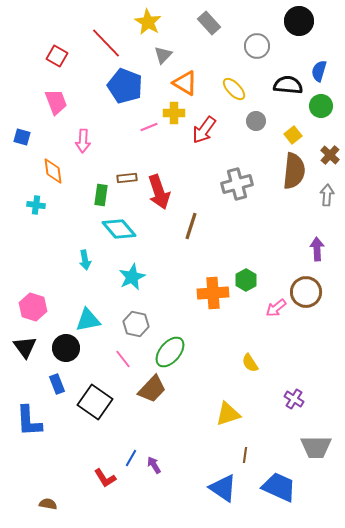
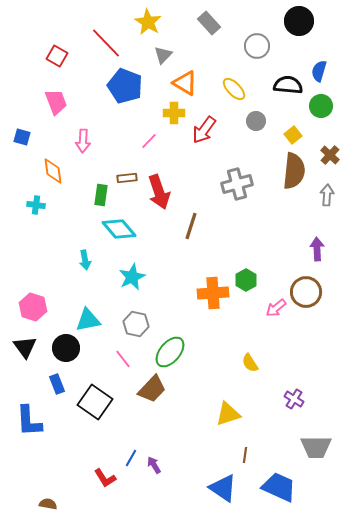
pink line at (149, 127): moved 14 px down; rotated 24 degrees counterclockwise
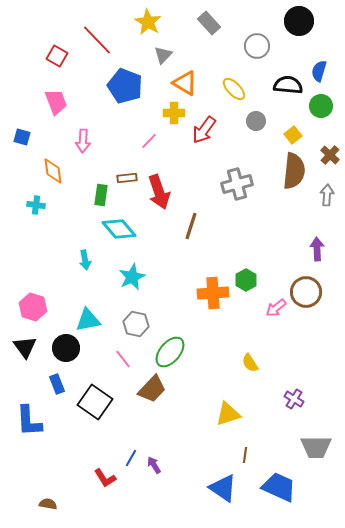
red line at (106, 43): moved 9 px left, 3 px up
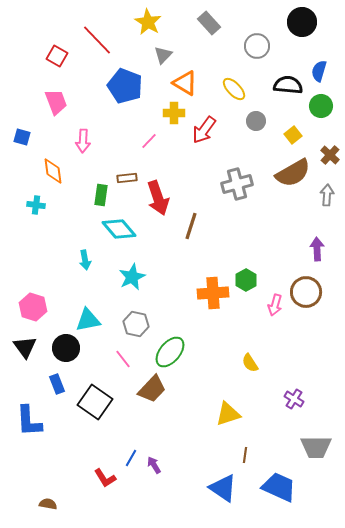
black circle at (299, 21): moved 3 px right, 1 px down
brown semicircle at (294, 171): moved 1 px left, 2 px down; rotated 54 degrees clockwise
red arrow at (159, 192): moved 1 px left, 6 px down
pink arrow at (276, 308): moved 1 px left, 3 px up; rotated 35 degrees counterclockwise
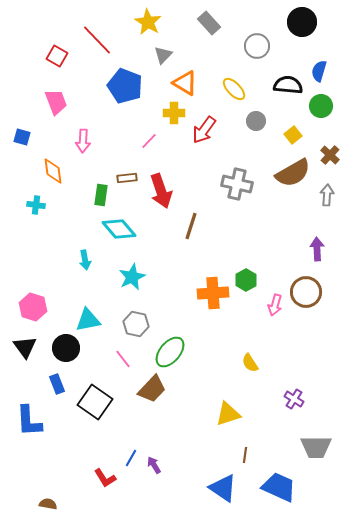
gray cross at (237, 184): rotated 28 degrees clockwise
red arrow at (158, 198): moved 3 px right, 7 px up
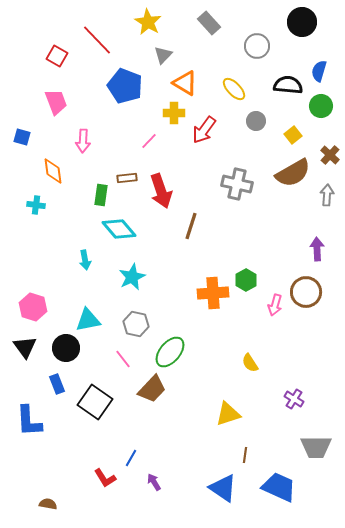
purple arrow at (154, 465): moved 17 px down
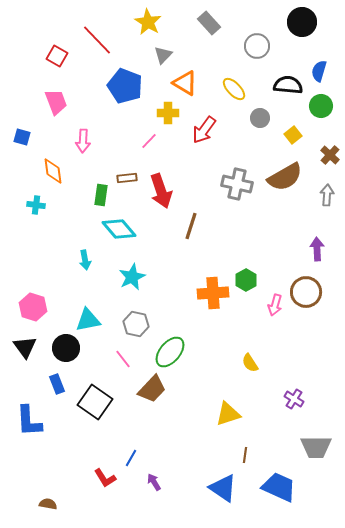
yellow cross at (174, 113): moved 6 px left
gray circle at (256, 121): moved 4 px right, 3 px up
brown semicircle at (293, 173): moved 8 px left, 4 px down
